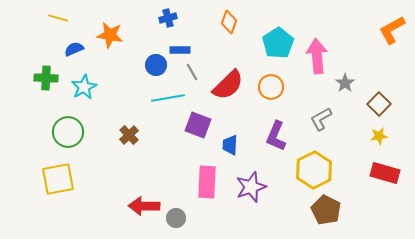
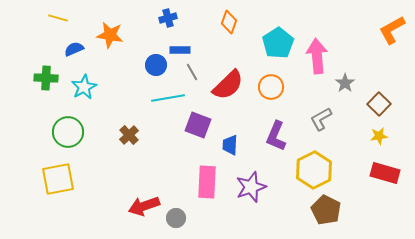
red arrow: rotated 20 degrees counterclockwise
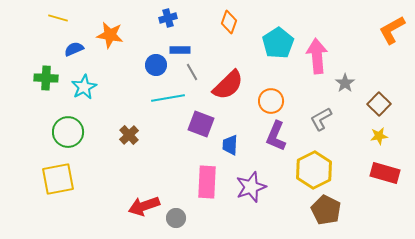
orange circle: moved 14 px down
purple square: moved 3 px right, 1 px up
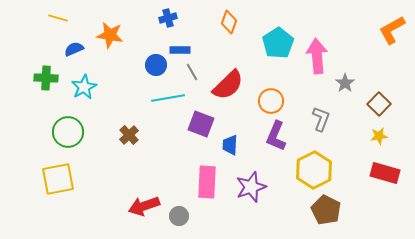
gray L-shape: rotated 140 degrees clockwise
gray circle: moved 3 px right, 2 px up
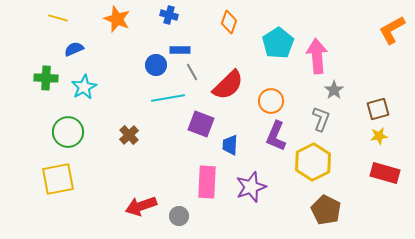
blue cross: moved 1 px right, 3 px up; rotated 30 degrees clockwise
orange star: moved 7 px right, 16 px up; rotated 12 degrees clockwise
gray star: moved 11 px left, 7 px down
brown square: moved 1 px left, 5 px down; rotated 30 degrees clockwise
yellow hexagon: moved 1 px left, 8 px up
red arrow: moved 3 px left
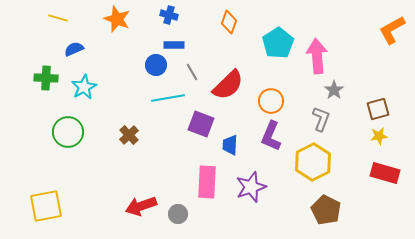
blue rectangle: moved 6 px left, 5 px up
purple L-shape: moved 5 px left
yellow square: moved 12 px left, 27 px down
gray circle: moved 1 px left, 2 px up
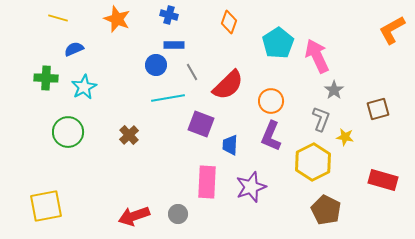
pink arrow: rotated 20 degrees counterclockwise
yellow star: moved 34 px left, 1 px down; rotated 18 degrees clockwise
red rectangle: moved 2 px left, 7 px down
red arrow: moved 7 px left, 10 px down
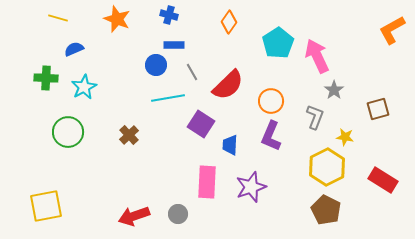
orange diamond: rotated 15 degrees clockwise
gray L-shape: moved 6 px left, 2 px up
purple square: rotated 12 degrees clockwise
yellow hexagon: moved 14 px right, 5 px down
red rectangle: rotated 16 degrees clockwise
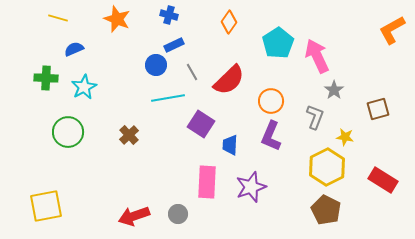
blue rectangle: rotated 24 degrees counterclockwise
red semicircle: moved 1 px right, 5 px up
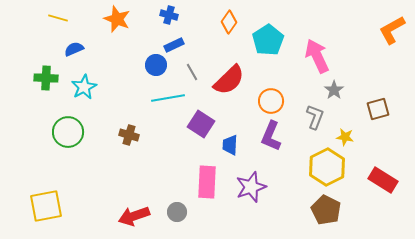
cyan pentagon: moved 10 px left, 3 px up
brown cross: rotated 30 degrees counterclockwise
gray circle: moved 1 px left, 2 px up
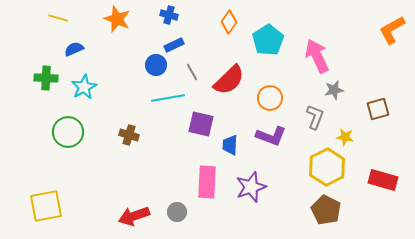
gray star: rotated 24 degrees clockwise
orange circle: moved 1 px left, 3 px up
purple square: rotated 20 degrees counterclockwise
purple L-shape: rotated 92 degrees counterclockwise
red rectangle: rotated 16 degrees counterclockwise
